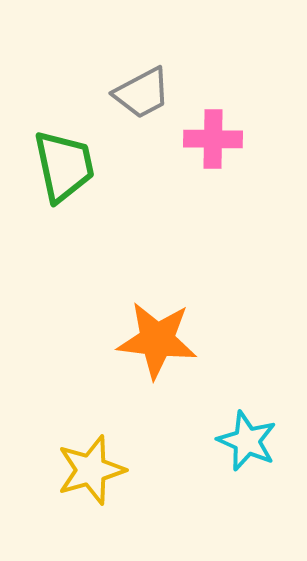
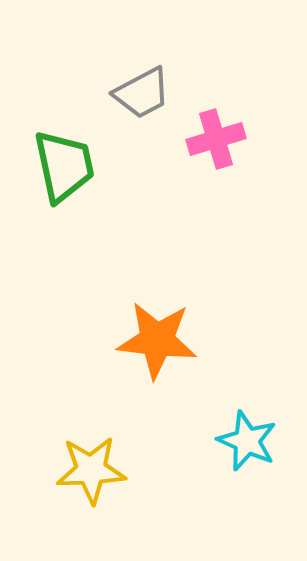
pink cross: moved 3 px right; rotated 18 degrees counterclockwise
yellow star: rotated 14 degrees clockwise
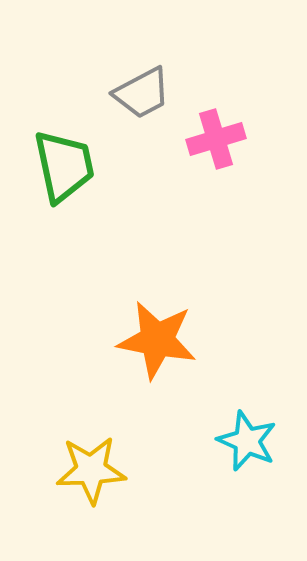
orange star: rotated 4 degrees clockwise
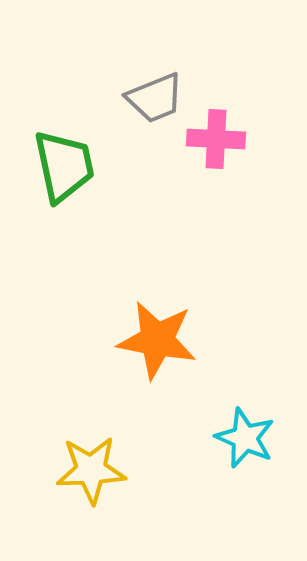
gray trapezoid: moved 13 px right, 5 px down; rotated 6 degrees clockwise
pink cross: rotated 20 degrees clockwise
cyan star: moved 2 px left, 3 px up
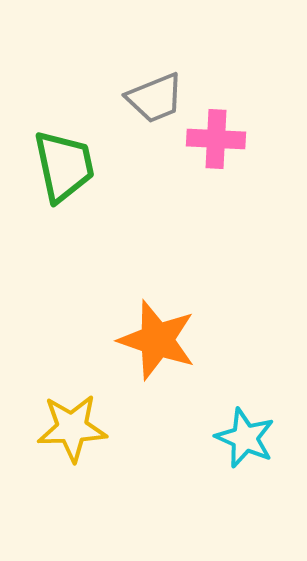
orange star: rotated 8 degrees clockwise
yellow star: moved 19 px left, 42 px up
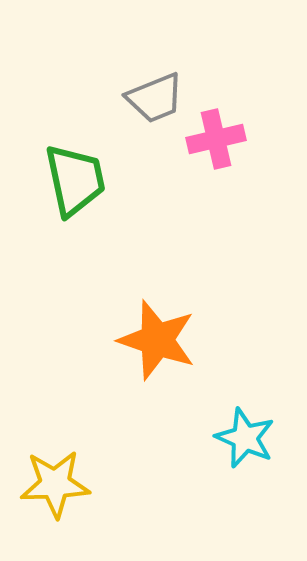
pink cross: rotated 16 degrees counterclockwise
green trapezoid: moved 11 px right, 14 px down
yellow star: moved 17 px left, 56 px down
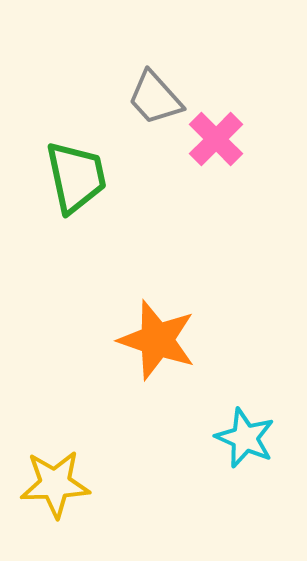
gray trapezoid: rotated 70 degrees clockwise
pink cross: rotated 32 degrees counterclockwise
green trapezoid: moved 1 px right, 3 px up
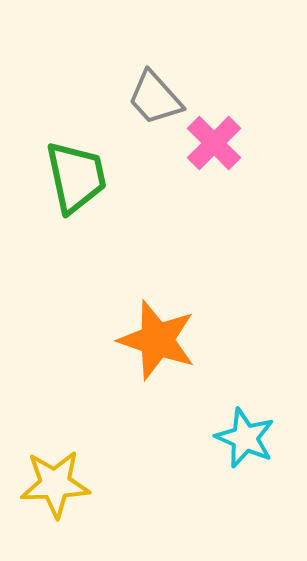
pink cross: moved 2 px left, 4 px down
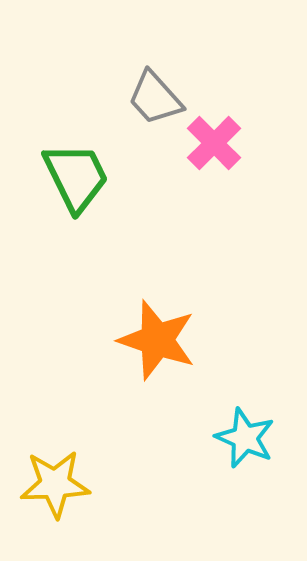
green trapezoid: rotated 14 degrees counterclockwise
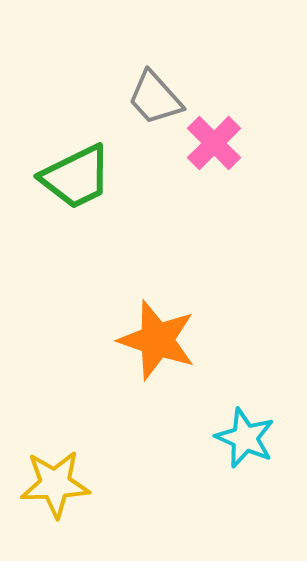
green trapezoid: rotated 90 degrees clockwise
